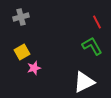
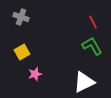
gray cross: rotated 35 degrees clockwise
red line: moved 4 px left
pink star: moved 1 px right, 6 px down
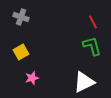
green L-shape: rotated 15 degrees clockwise
yellow square: moved 1 px left
pink star: moved 3 px left, 4 px down
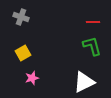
red line: rotated 64 degrees counterclockwise
yellow square: moved 2 px right, 1 px down
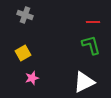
gray cross: moved 4 px right, 2 px up
green L-shape: moved 1 px left, 1 px up
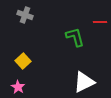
red line: moved 7 px right
green L-shape: moved 16 px left, 8 px up
yellow square: moved 8 px down; rotated 14 degrees counterclockwise
pink star: moved 14 px left, 9 px down; rotated 24 degrees counterclockwise
